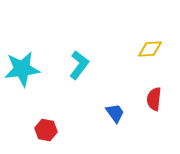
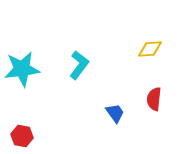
red hexagon: moved 24 px left, 6 px down
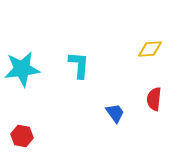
cyan L-shape: rotated 32 degrees counterclockwise
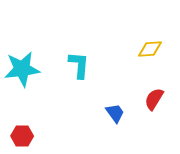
red semicircle: rotated 25 degrees clockwise
red hexagon: rotated 10 degrees counterclockwise
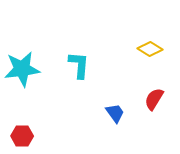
yellow diamond: rotated 35 degrees clockwise
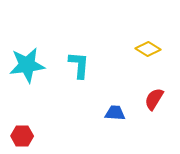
yellow diamond: moved 2 px left
cyan star: moved 5 px right, 4 px up
blue trapezoid: rotated 50 degrees counterclockwise
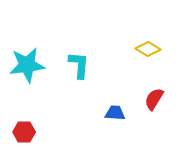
red hexagon: moved 2 px right, 4 px up
